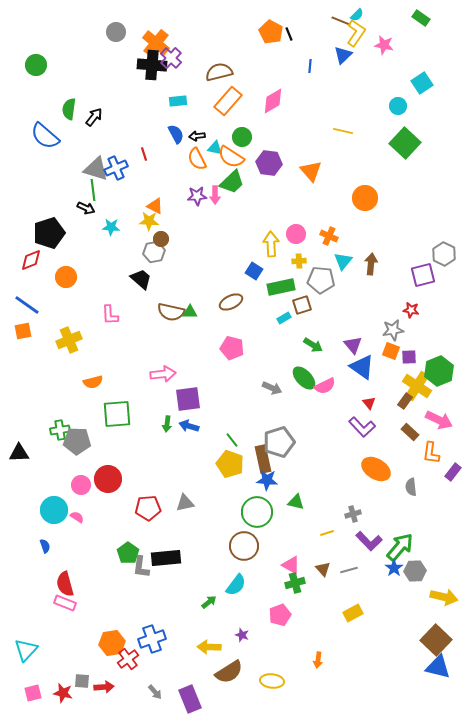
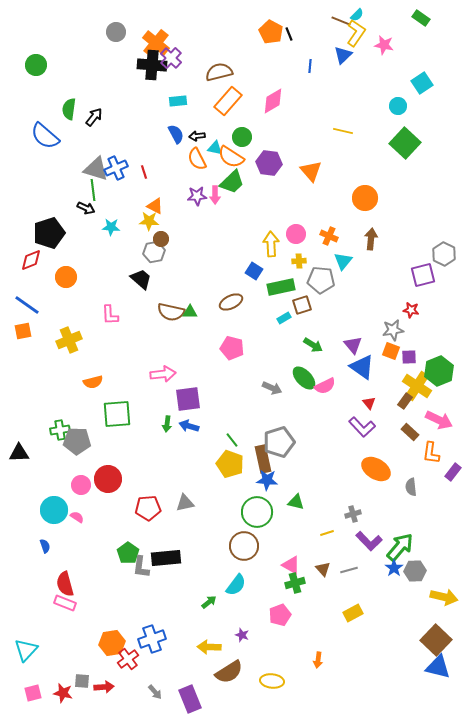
red line at (144, 154): moved 18 px down
brown arrow at (371, 264): moved 25 px up
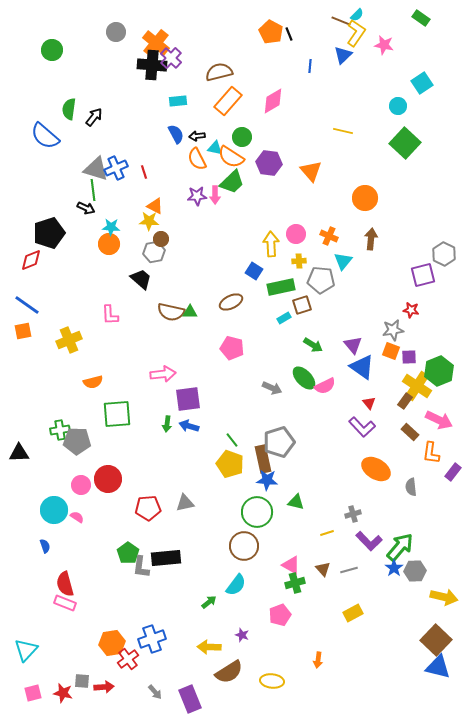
green circle at (36, 65): moved 16 px right, 15 px up
orange circle at (66, 277): moved 43 px right, 33 px up
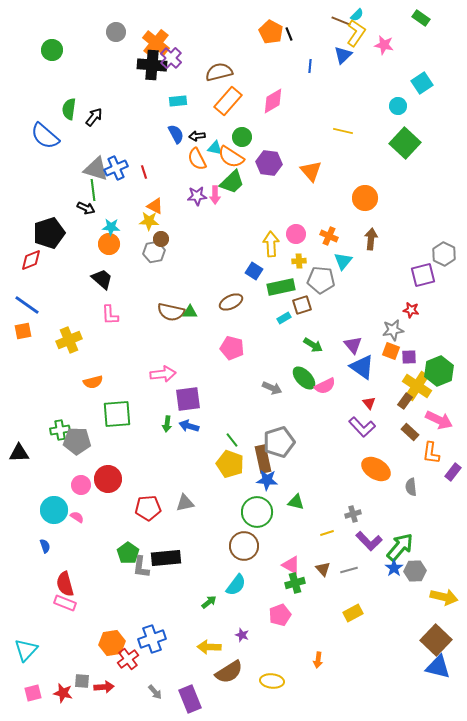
black trapezoid at (141, 279): moved 39 px left
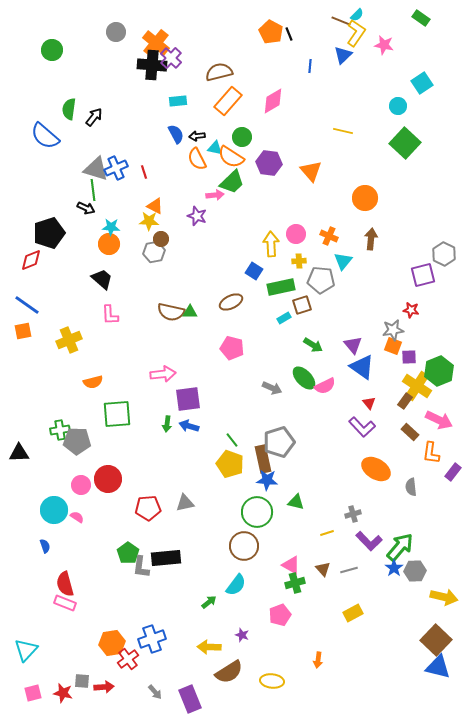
pink arrow at (215, 195): rotated 96 degrees counterclockwise
purple star at (197, 196): moved 20 px down; rotated 24 degrees clockwise
orange square at (391, 351): moved 2 px right, 5 px up
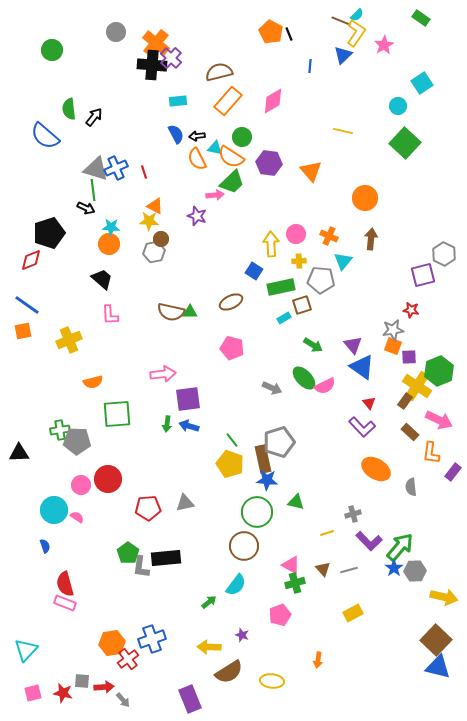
pink star at (384, 45): rotated 30 degrees clockwise
green semicircle at (69, 109): rotated 15 degrees counterclockwise
gray arrow at (155, 692): moved 32 px left, 8 px down
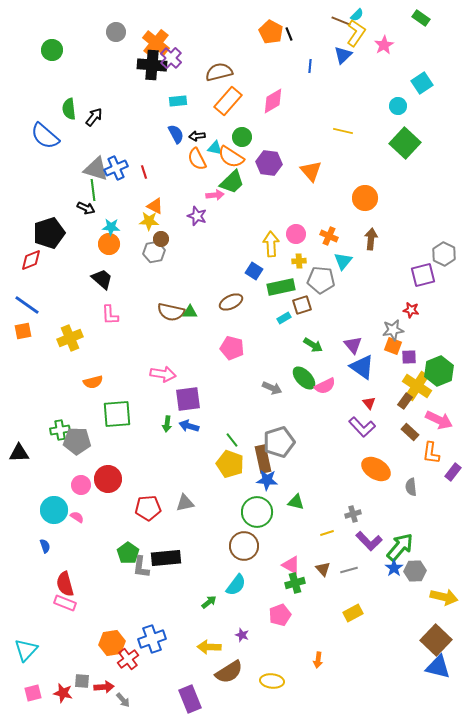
yellow cross at (69, 340): moved 1 px right, 2 px up
pink arrow at (163, 374): rotated 15 degrees clockwise
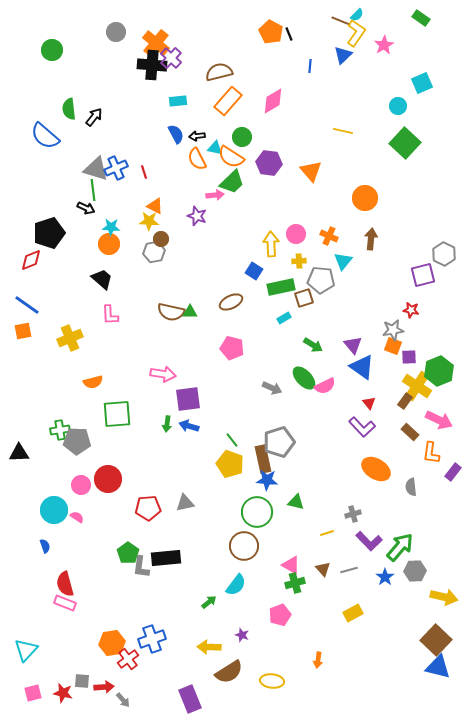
cyan square at (422, 83): rotated 10 degrees clockwise
brown square at (302, 305): moved 2 px right, 7 px up
blue star at (394, 568): moved 9 px left, 9 px down
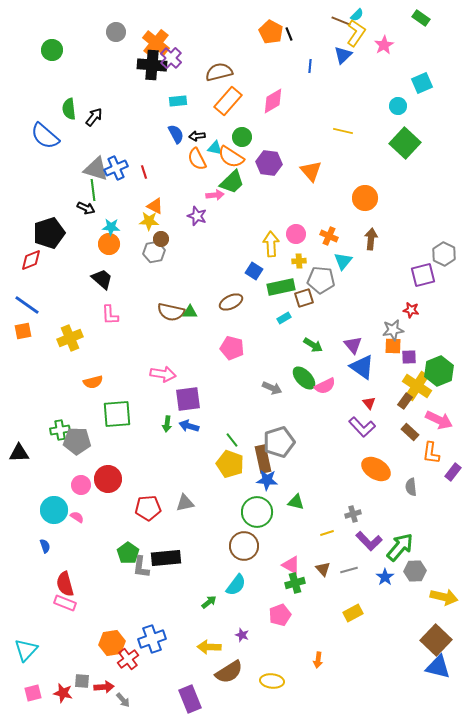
orange square at (393, 346): rotated 18 degrees counterclockwise
